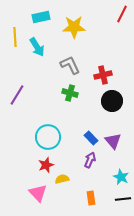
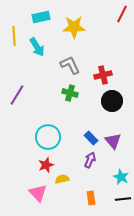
yellow line: moved 1 px left, 1 px up
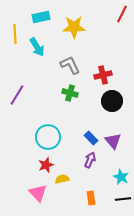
yellow line: moved 1 px right, 2 px up
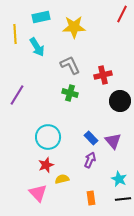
black circle: moved 8 px right
cyan star: moved 2 px left, 2 px down
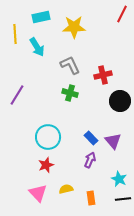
yellow semicircle: moved 4 px right, 10 px down
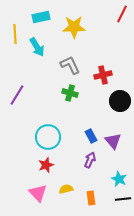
blue rectangle: moved 2 px up; rotated 16 degrees clockwise
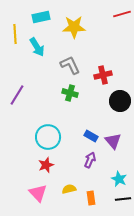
red line: rotated 48 degrees clockwise
blue rectangle: rotated 32 degrees counterclockwise
yellow semicircle: moved 3 px right
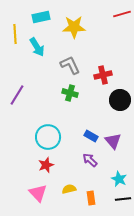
black circle: moved 1 px up
purple arrow: rotated 70 degrees counterclockwise
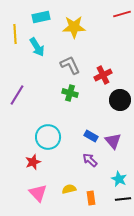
red cross: rotated 12 degrees counterclockwise
red star: moved 13 px left, 3 px up
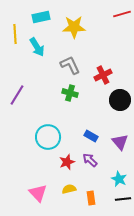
purple triangle: moved 7 px right, 1 px down
red star: moved 34 px right
